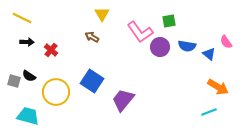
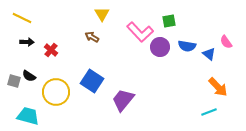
pink L-shape: rotated 8 degrees counterclockwise
orange arrow: rotated 15 degrees clockwise
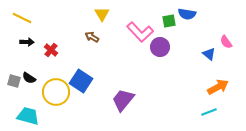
blue semicircle: moved 32 px up
black semicircle: moved 2 px down
blue square: moved 11 px left
orange arrow: rotated 75 degrees counterclockwise
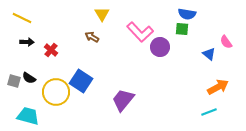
green square: moved 13 px right, 8 px down; rotated 16 degrees clockwise
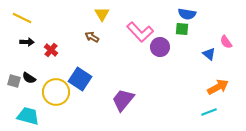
blue square: moved 1 px left, 2 px up
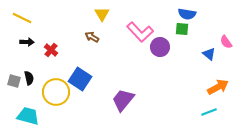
black semicircle: rotated 136 degrees counterclockwise
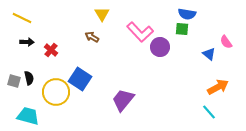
cyan line: rotated 70 degrees clockwise
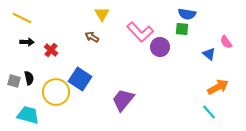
cyan trapezoid: moved 1 px up
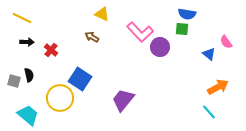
yellow triangle: rotated 35 degrees counterclockwise
black semicircle: moved 3 px up
yellow circle: moved 4 px right, 6 px down
cyan trapezoid: rotated 25 degrees clockwise
